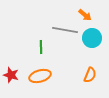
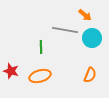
red star: moved 4 px up
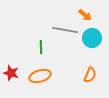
red star: moved 2 px down
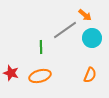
gray line: rotated 45 degrees counterclockwise
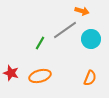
orange arrow: moved 3 px left, 4 px up; rotated 24 degrees counterclockwise
cyan circle: moved 1 px left, 1 px down
green line: moved 1 px left, 4 px up; rotated 32 degrees clockwise
orange semicircle: moved 3 px down
